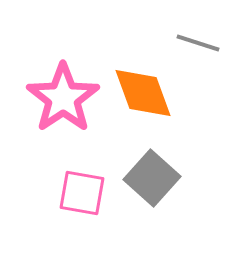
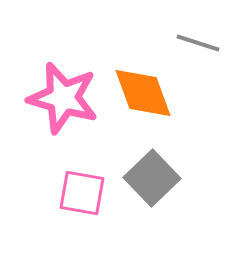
pink star: rotated 22 degrees counterclockwise
gray square: rotated 4 degrees clockwise
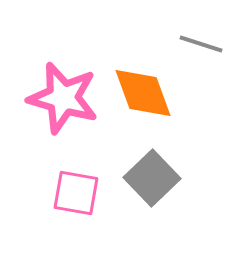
gray line: moved 3 px right, 1 px down
pink square: moved 6 px left
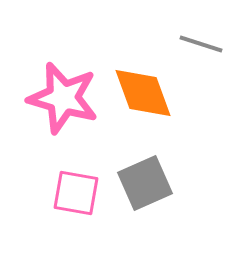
gray square: moved 7 px left, 5 px down; rotated 20 degrees clockwise
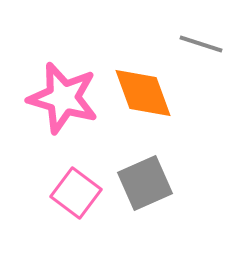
pink square: rotated 27 degrees clockwise
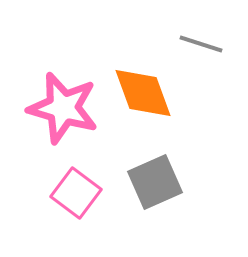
pink star: moved 10 px down
gray square: moved 10 px right, 1 px up
